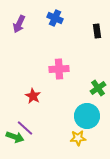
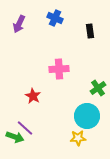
black rectangle: moved 7 px left
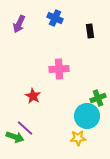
green cross: moved 10 px down; rotated 14 degrees clockwise
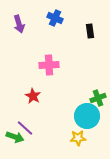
purple arrow: rotated 42 degrees counterclockwise
pink cross: moved 10 px left, 4 px up
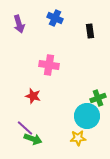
pink cross: rotated 12 degrees clockwise
red star: rotated 14 degrees counterclockwise
green arrow: moved 18 px right, 2 px down
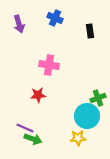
red star: moved 5 px right, 1 px up; rotated 21 degrees counterclockwise
purple line: rotated 18 degrees counterclockwise
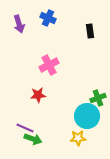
blue cross: moved 7 px left
pink cross: rotated 36 degrees counterclockwise
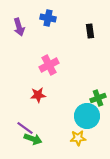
blue cross: rotated 14 degrees counterclockwise
purple arrow: moved 3 px down
purple line: rotated 12 degrees clockwise
